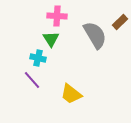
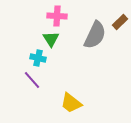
gray semicircle: rotated 56 degrees clockwise
yellow trapezoid: moved 9 px down
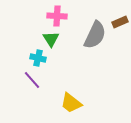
brown rectangle: rotated 21 degrees clockwise
